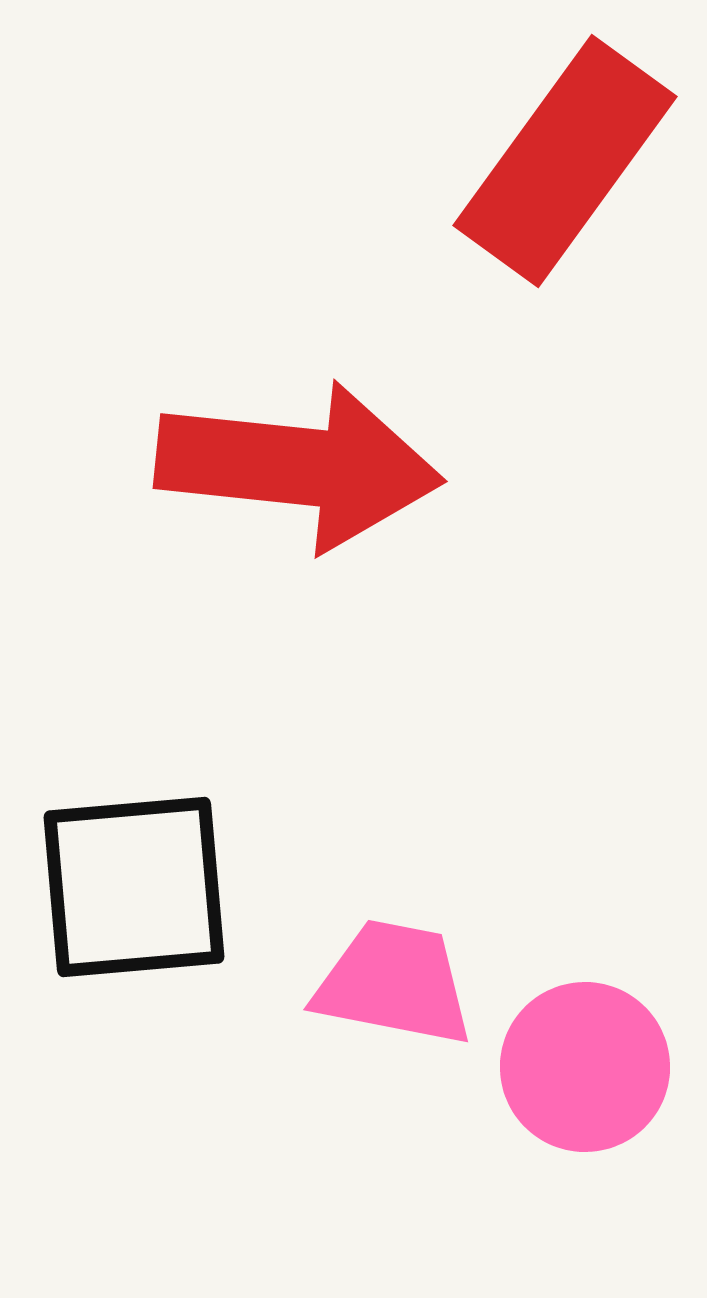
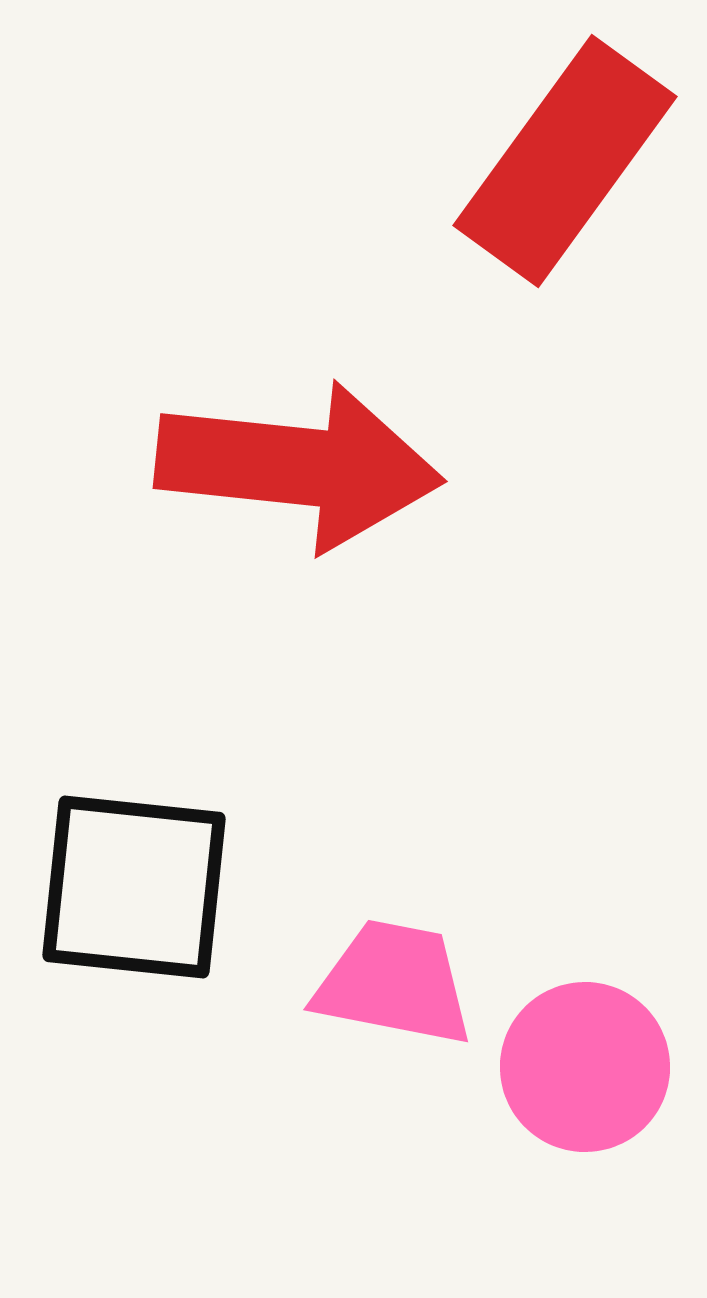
black square: rotated 11 degrees clockwise
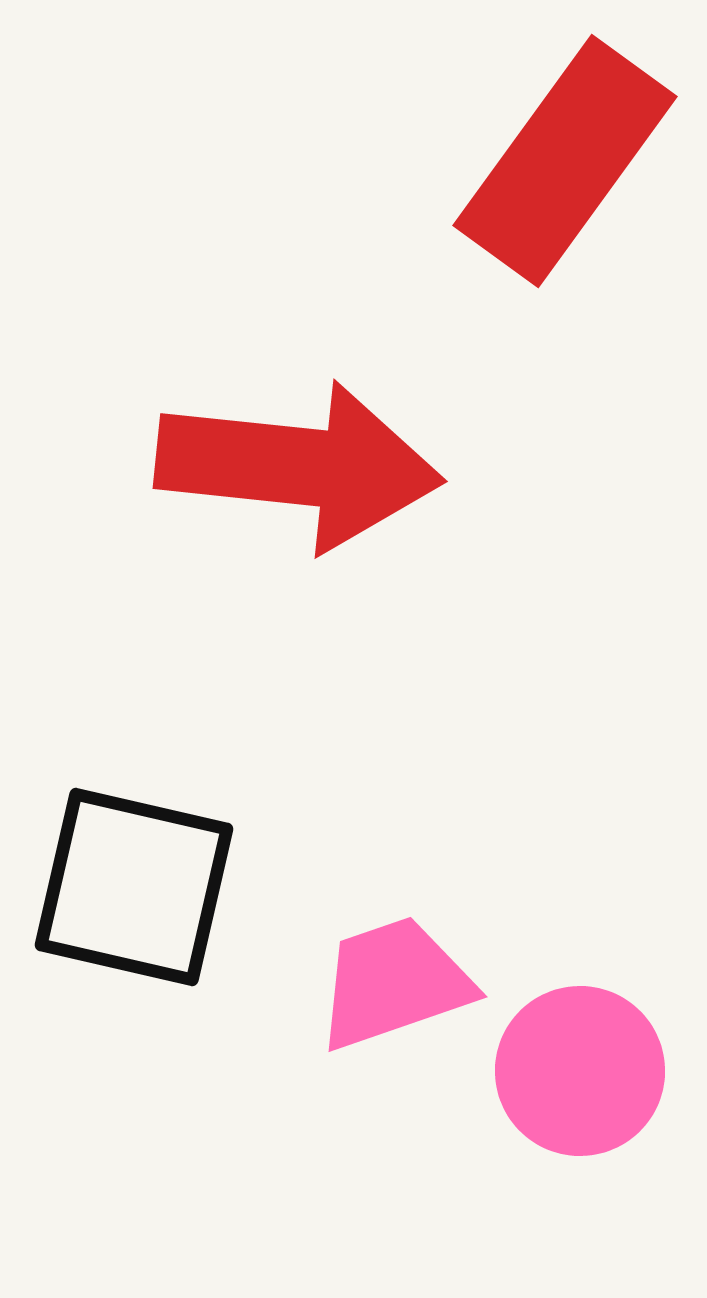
black square: rotated 7 degrees clockwise
pink trapezoid: rotated 30 degrees counterclockwise
pink circle: moved 5 px left, 4 px down
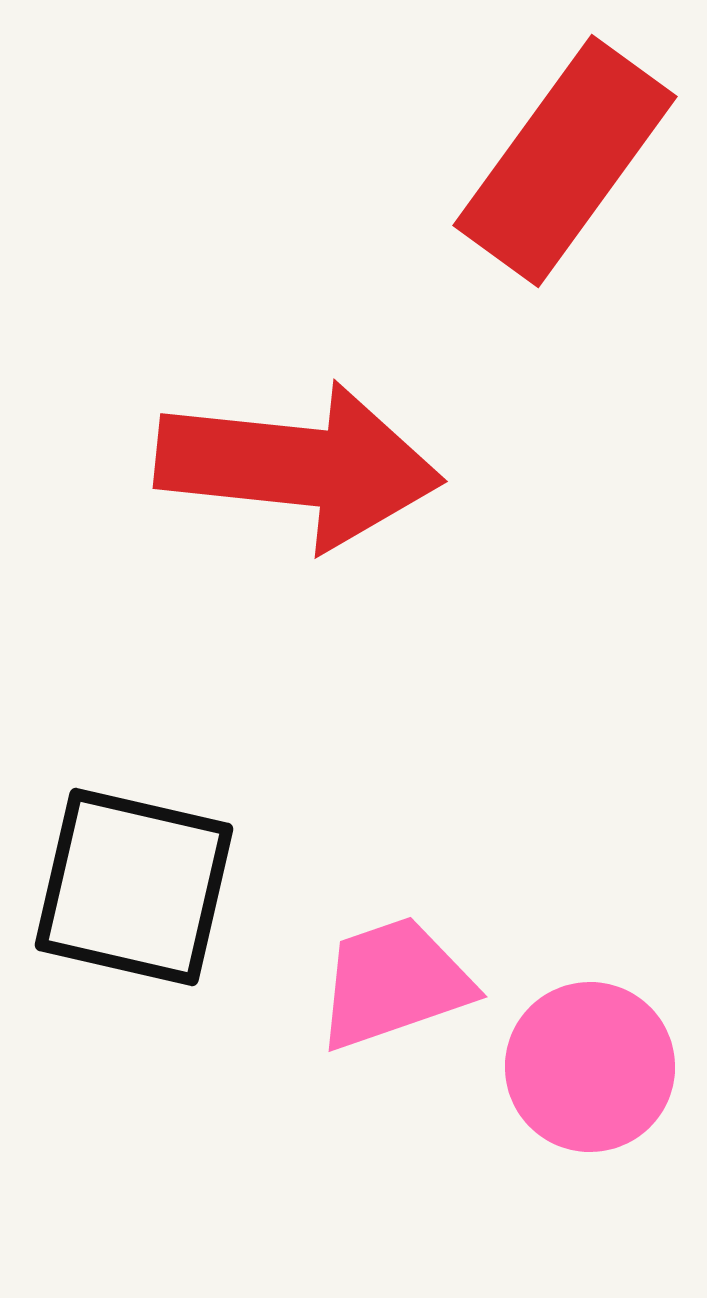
pink circle: moved 10 px right, 4 px up
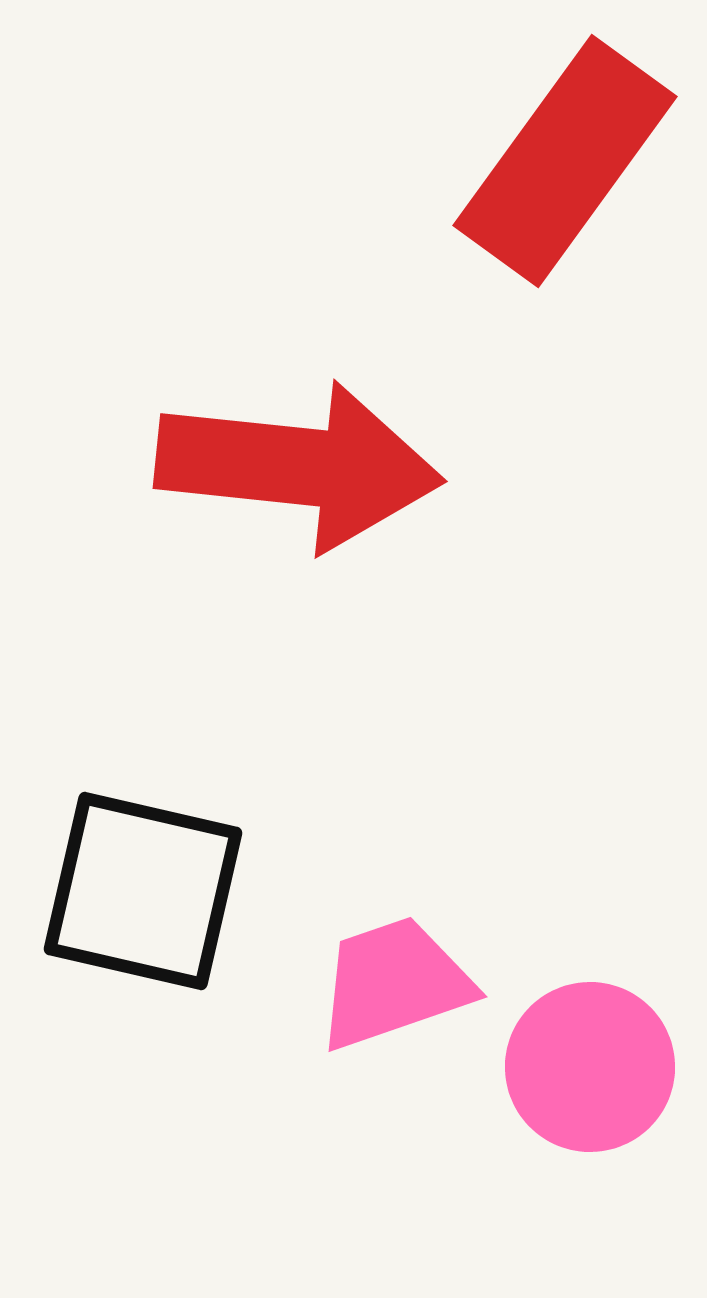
black square: moved 9 px right, 4 px down
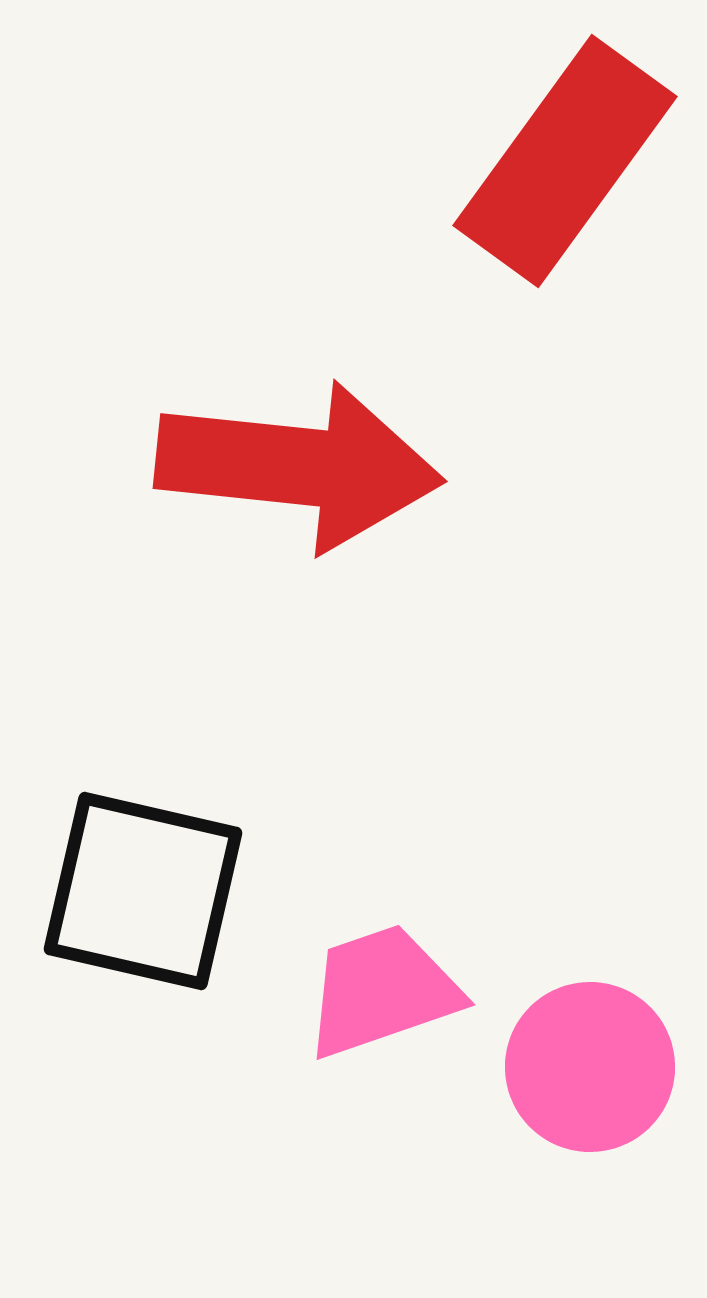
pink trapezoid: moved 12 px left, 8 px down
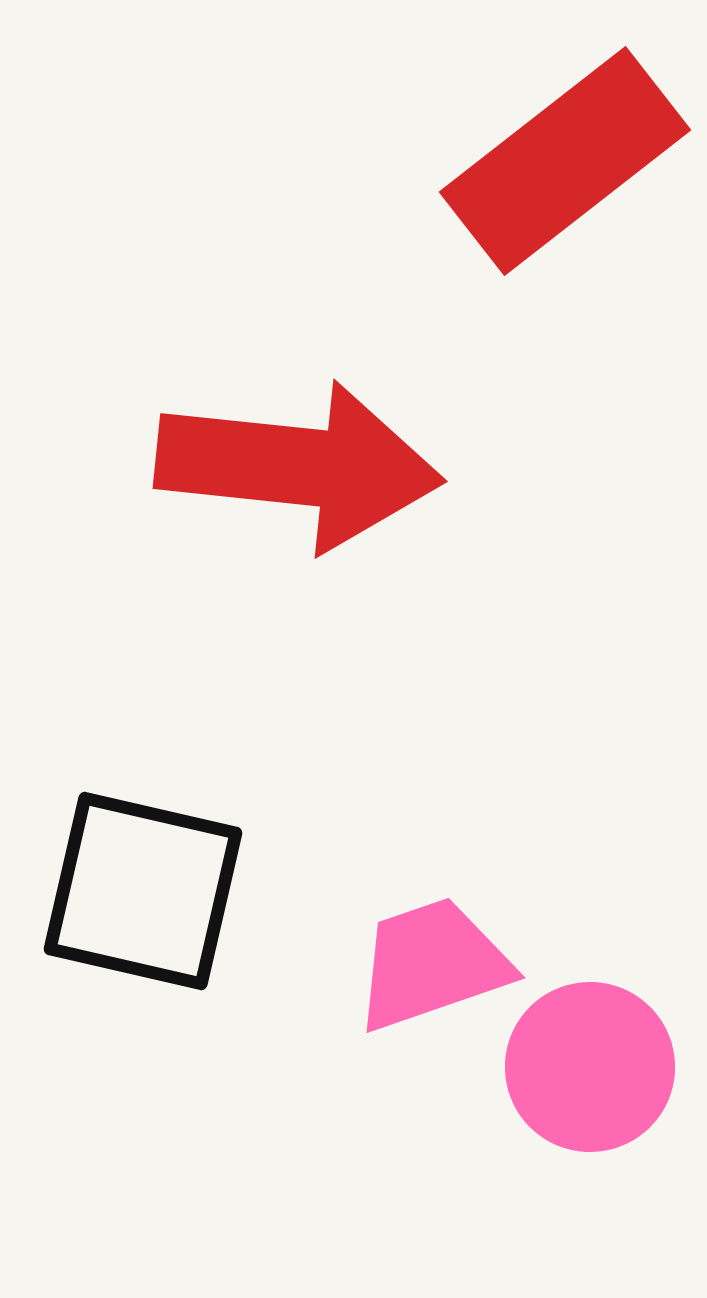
red rectangle: rotated 16 degrees clockwise
pink trapezoid: moved 50 px right, 27 px up
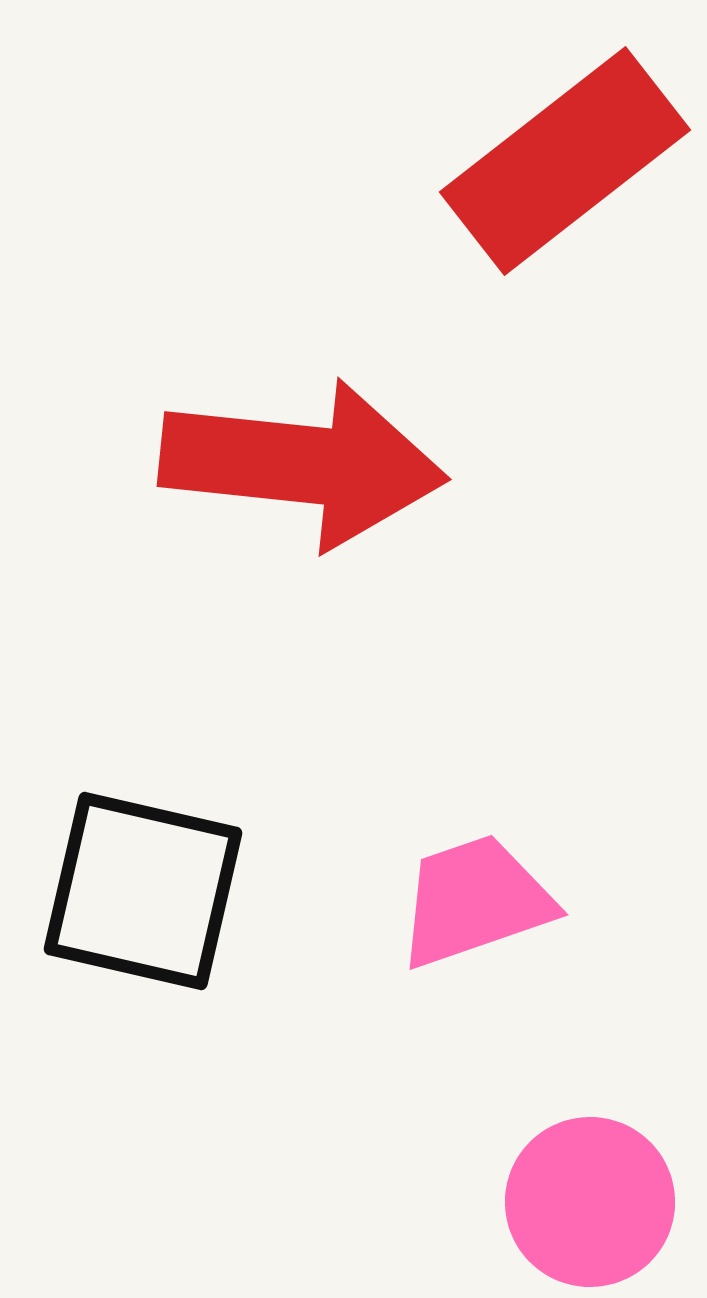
red arrow: moved 4 px right, 2 px up
pink trapezoid: moved 43 px right, 63 px up
pink circle: moved 135 px down
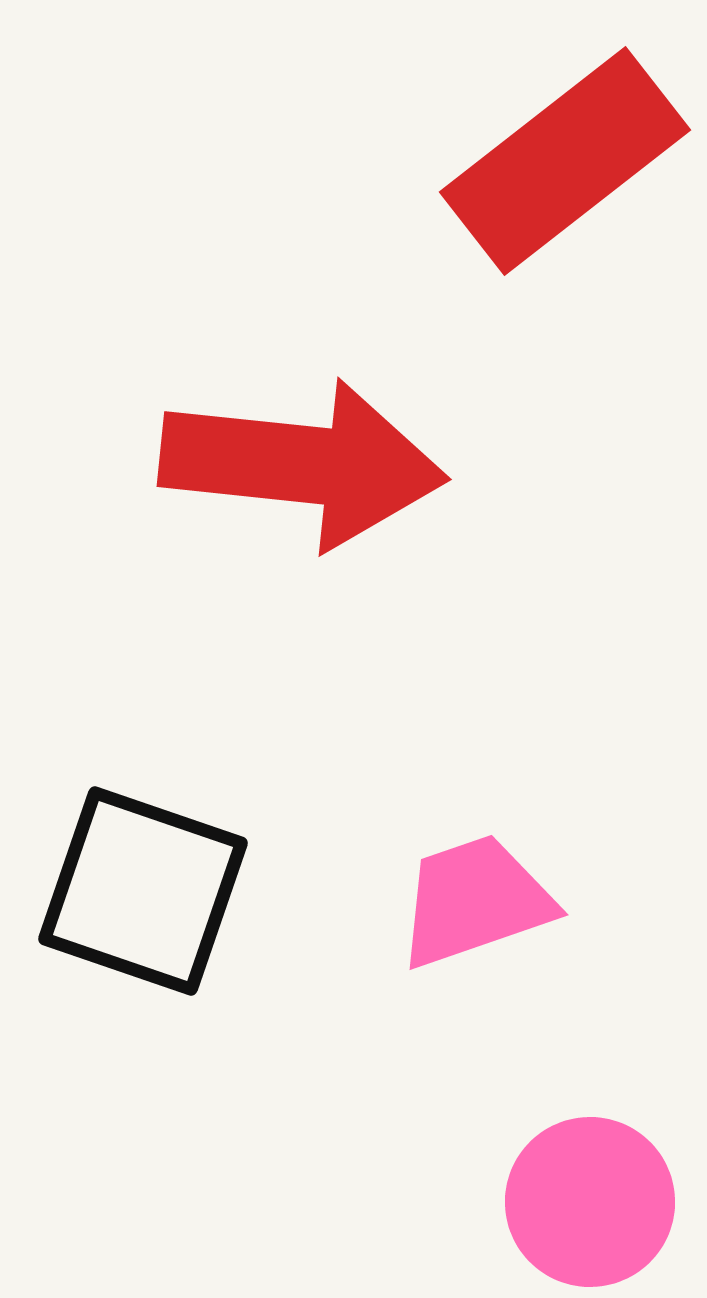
black square: rotated 6 degrees clockwise
